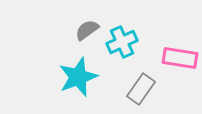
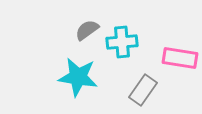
cyan cross: rotated 20 degrees clockwise
cyan star: rotated 30 degrees clockwise
gray rectangle: moved 2 px right, 1 px down
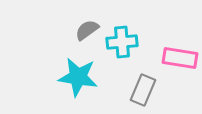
gray rectangle: rotated 12 degrees counterclockwise
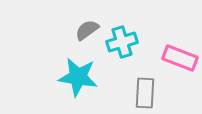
cyan cross: rotated 12 degrees counterclockwise
pink rectangle: rotated 12 degrees clockwise
gray rectangle: moved 2 px right, 3 px down; rotated 20 degrees counterclockwise
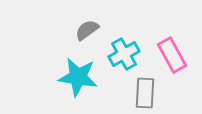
cyan cross: moved 2 px right, 12 px down; rotated 12 degrees counterclockwise
pink rectangle: moved 8 px left, 3 px up; rotated 40 degrees clockwise
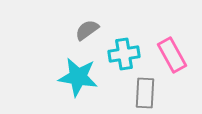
cyan cross: rotated 20 degrees clockwise
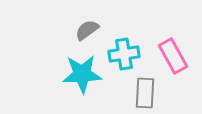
pink rectangle: moved 1 px right, 1 px down
cyan star: moved 4 px right, 3 px up; rotated 12 degrees counterclockwise
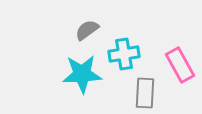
pink rectangle: moved 7 px right, 9 px down
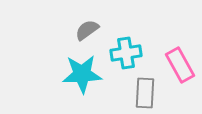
cyan cross: moved 2 px right, 1 px up
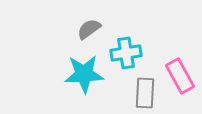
gray semicircle: moved 2 px right, 1 px up
pink rectangle: moved 11 px down
cyan star: moved 2 px right
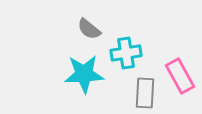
gray semicircle: rotated 105 degrees counterclockwise
